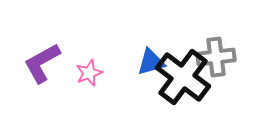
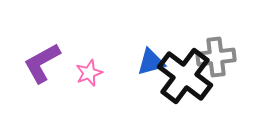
black cross: moved 2 px right, 1 px up
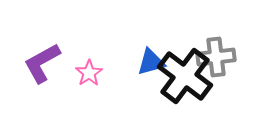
pink star: rotated 12 degrees counterclockwise
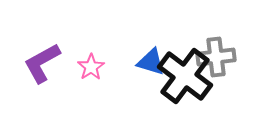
blue triangle: rotated 32 degrees clockwise
pink star: moved 2 px right, 6 px up
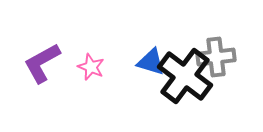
pink star: rotated 16 degrees counterclockwise
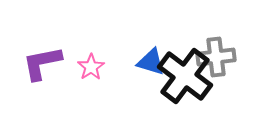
purple L-shape: rotated 18 degrees clockwise
pink star: rotated 16 degrees clockwise
